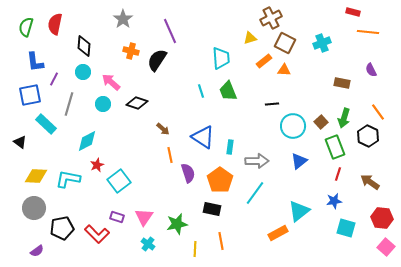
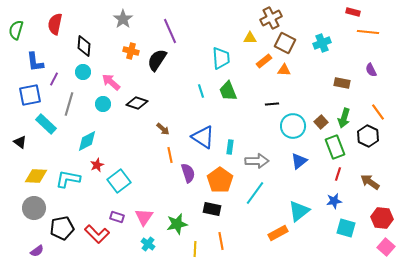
green semicircle at (26, 27): moved 10 px left, 3 px down
yellow triangle at (250, 38): rotated 16 degrees clockwise
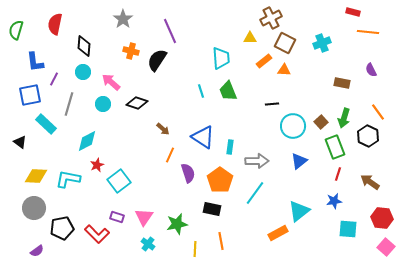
orange line at (170, 155): rotated 35 degrees clockwise
cyan square at (346, 228): moved 2 px right, 1 px down; rotated 12 degrees counterclockwise
